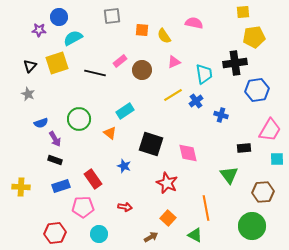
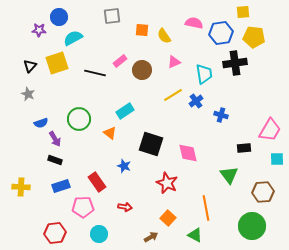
yellow pentagon at (254, 37): rotated 15 degrees clockwise
blue hexagon at (257, 90): moved 36 px left, 57 px up
red rectangle at (93, 179): moved 4 px right, 3 px down
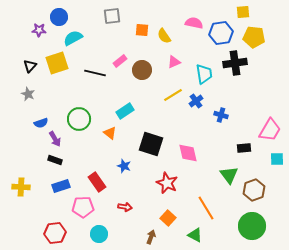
brown hexagon at (263, 192): moved 9 px left, 2 px up; rotated 15 degrees counterclockwise
orange line at (206, 208): rotated 20 degrees counterclockwise
brown arrow at (151, 237): rotated 40 degrees counterclockwise
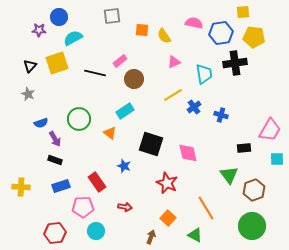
brown circle at (142, 70): moved 8 px left, 9 px down
blue cross at (196, 101): moved 2 px left, 6 px down
cyan circle at (99, 234): moved 3 px left, 3 px up
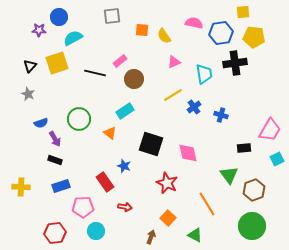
cyan square at (277, 159): rotated 24 degrees counterclockwise
red rectangle at (97, 182): moved 8 px right
orange line at (206, 208): moved 1 px right, 4 px up
